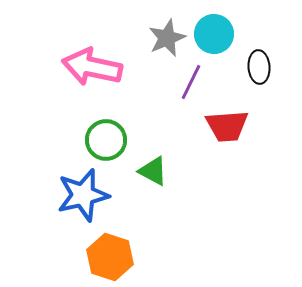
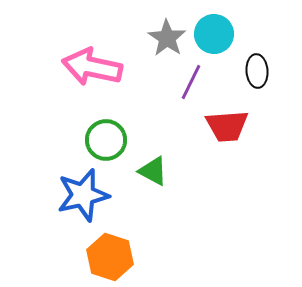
gray star: rotated 15 degrees counterclockwise
black ellipse: moved 2 px left, 4 px down
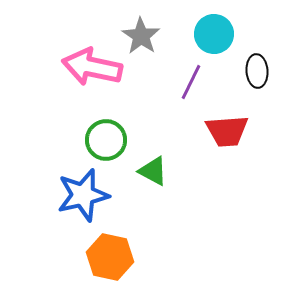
gray star: moved 26 px left, 2 px up
red trapezoid: moved 5 px down
orange hexagon: rotated 6 degrees counterclockwise
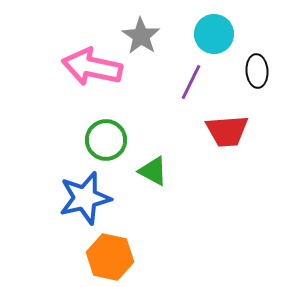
blue star: moved 2 px right, 3 px down
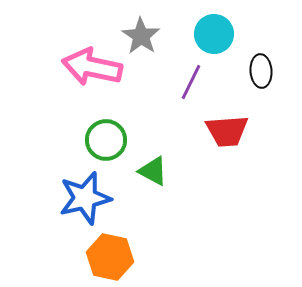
black ellipse: moved 4 px right
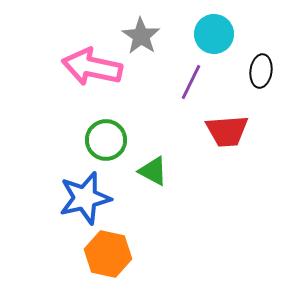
black ellipse: rotated 12 degrees clockwise
orange hexagon: moved 2 px left, 3 px up
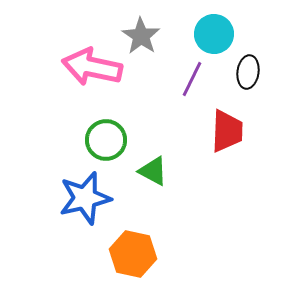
black ellipse: moved 13 px left, 1 px down
purple line: moved 1 px right, 3 px up
red trapezoid: rotated 84 degrees counterclockwise
orange hexagon: moved 25 px right
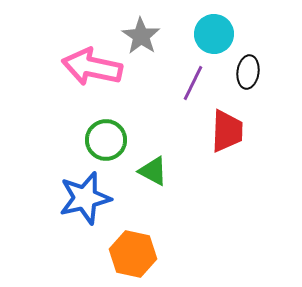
purple line: moved 1 px right, 4 px down
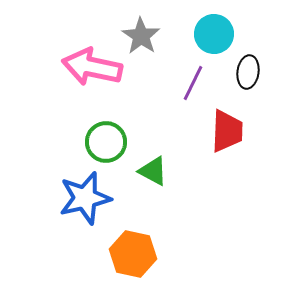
green circle: moved 2 px down
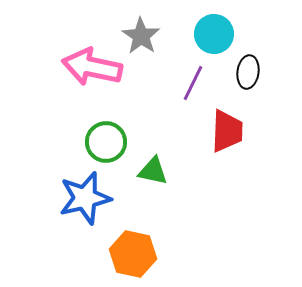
green triangle: rotated 16 degrees counterclockwise
